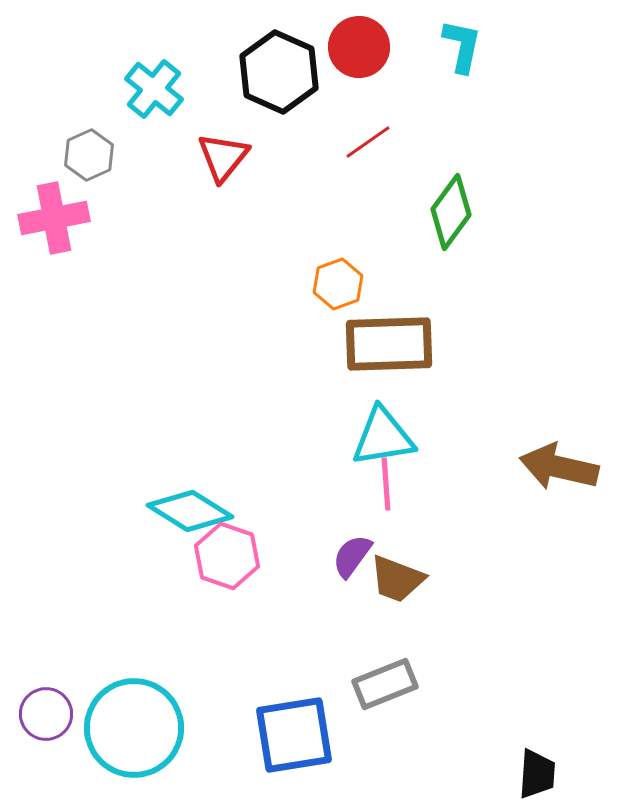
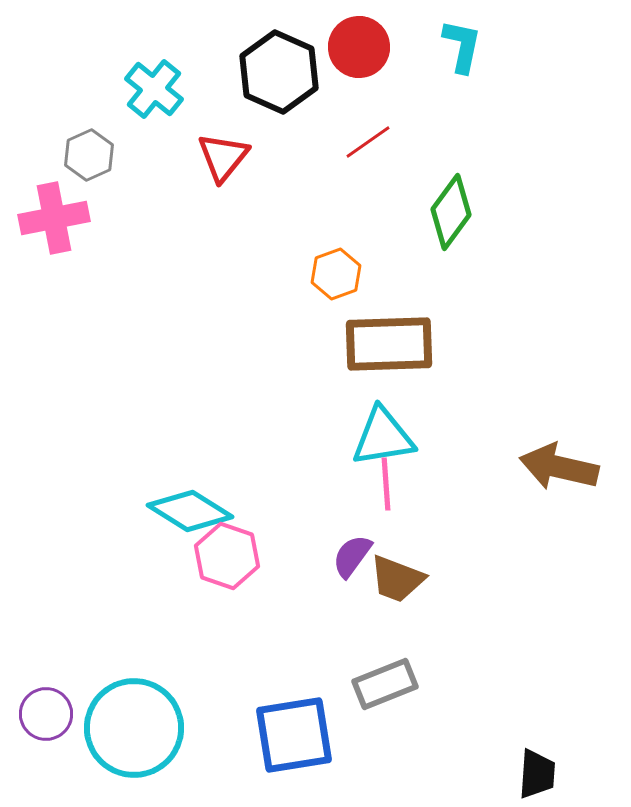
orange hexagon: moved 2 px left, 10 px up
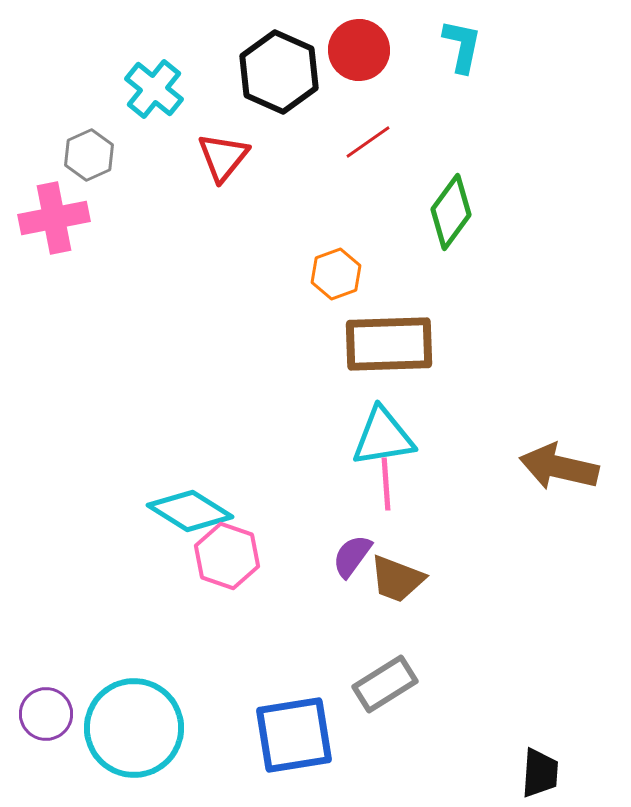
red circle: moved 3 px down
gray rectangle: rotated 10 degrees counterclockwise
black trapezoid: moved 3 px right, 1 px up
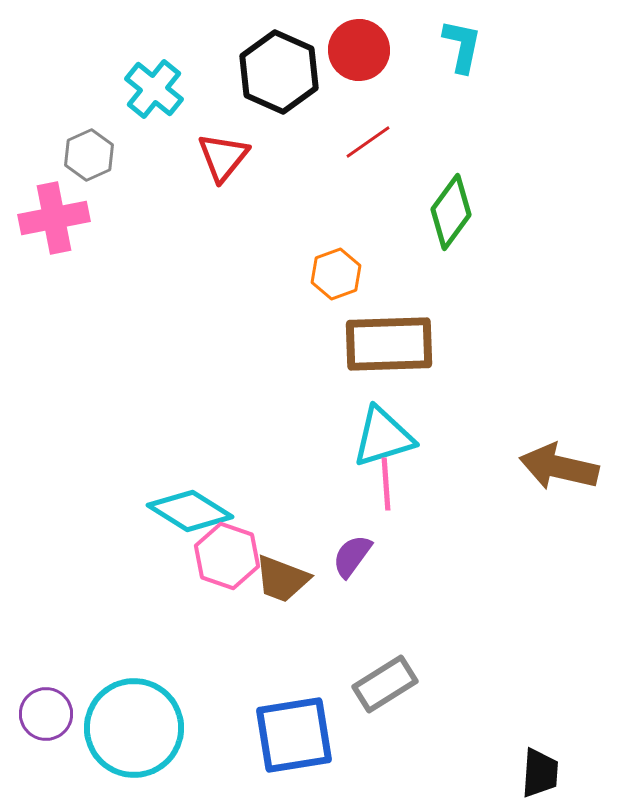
cyan triangle: rotated 8 degrees counterclockwise
brown trapezoid: moved 115 px left
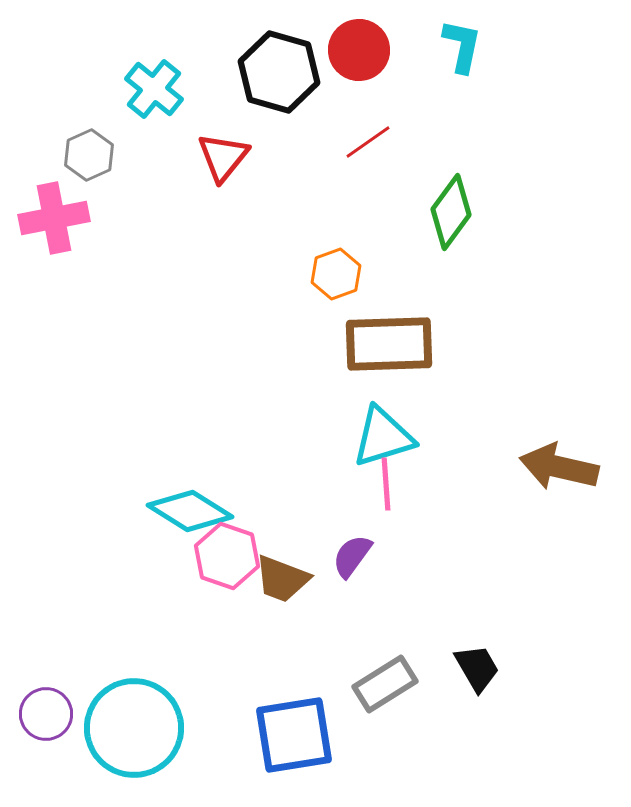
black hexagon: rotated 8 degrees counterclockwise
black trapezoid: moved 63 px left, 105 px up; rotated 34 degrees counterclockwise
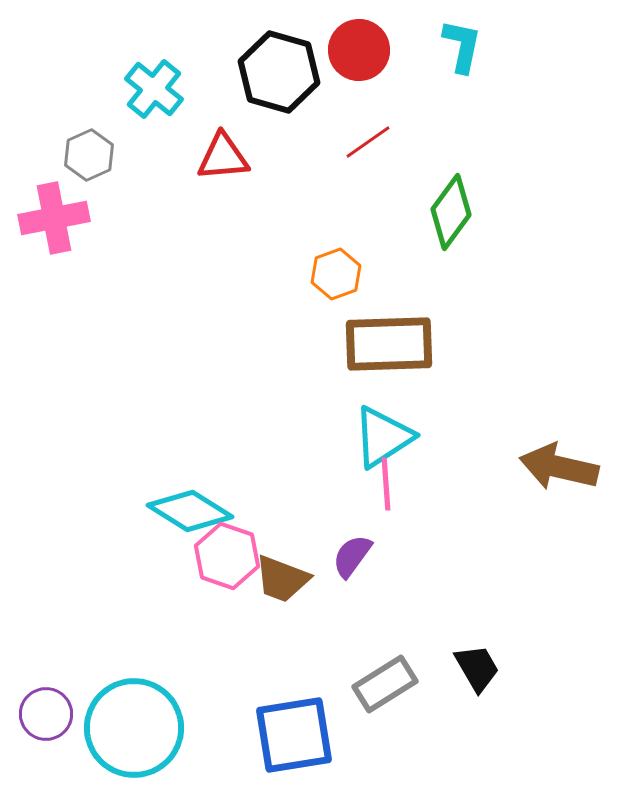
red triangle: rotated 46 degrees clockwise
cyan triangle: rotated 16 degrees counterclockwise
